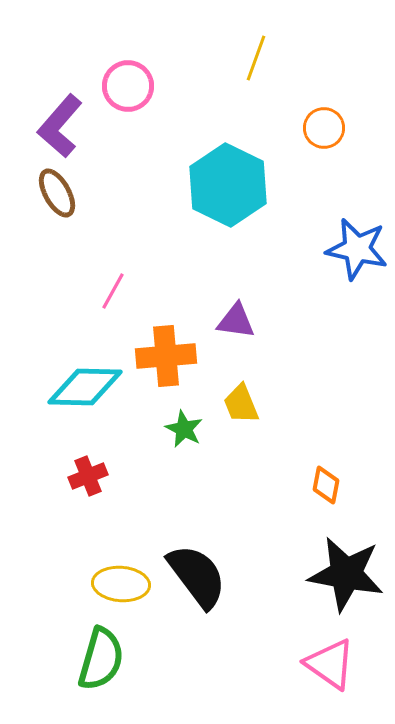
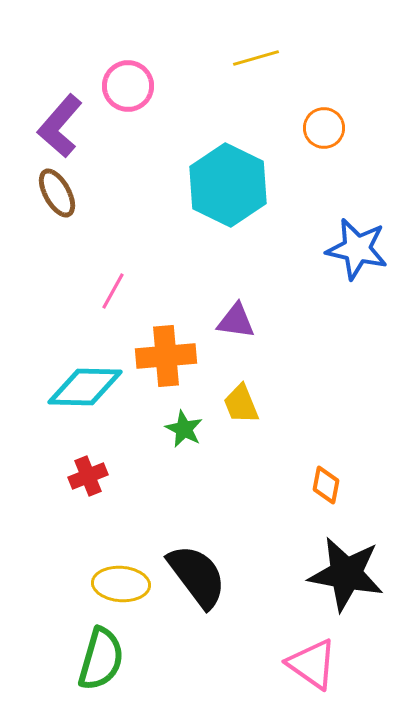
yellow line: rotated 54 degrees clockwise
pink triangle: moved 18 px left
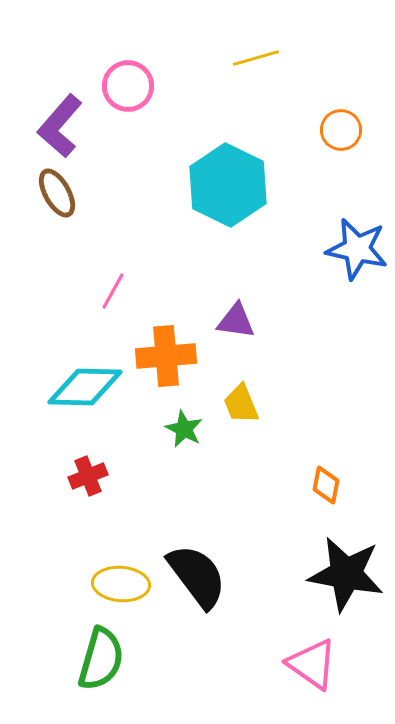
orange circle: moved 17 px right, 2 px down
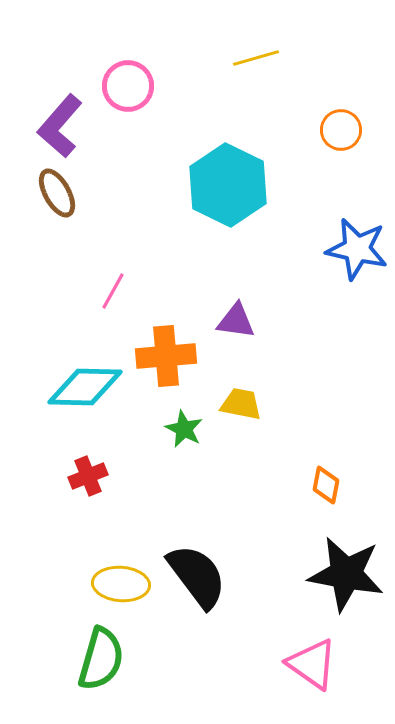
yellow trapezoid: rotated 123 degrees clockwise
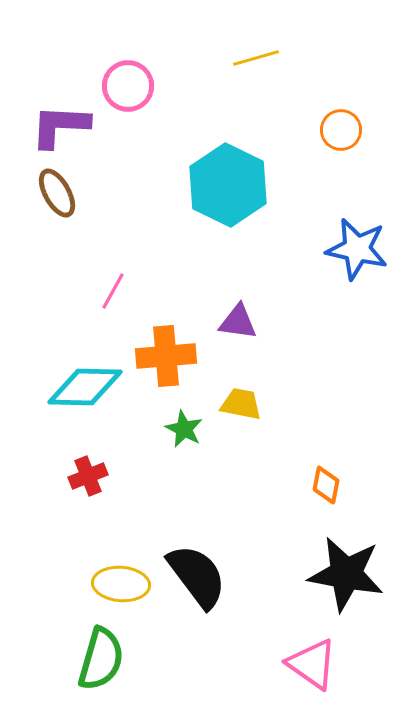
purple L-shape: rotated 52 degrees clockwise
purple triangle: moved 2 px right, 1 px down
